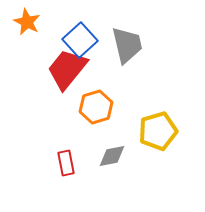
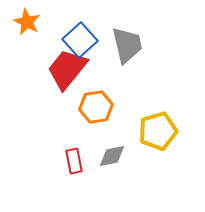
orange hexagon: rotated 8 degrees clockwise
red rectangle: moved 8 px right, 2 px up
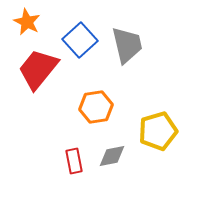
red trapezoid: moved 29 px left
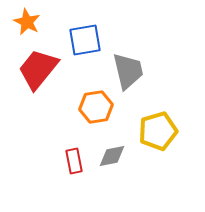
blue square: moved 5 px right; rotated 32 degrees clockwise
gray trapezoid: moved 1 px right, 26 px down
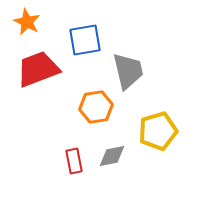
red trapezoid: rotated 30 degrees clockwise
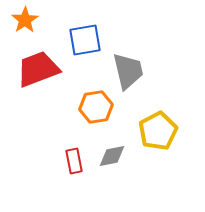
orange star: moved 2 px left, 2 px up; rotated 12 degrees clockwise
yellow pentagon: rotated 12 degrees counterclockwise
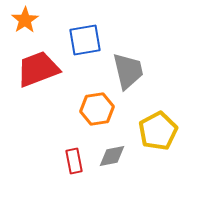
orange hexagon: moved 1 px right, 2 px down
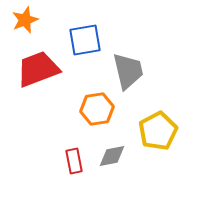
orange star: rotated 12 degrees clockwise
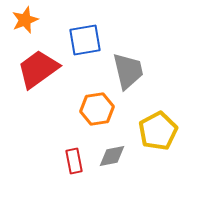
red trapezoid: rotated 15 degrees counterclockwise
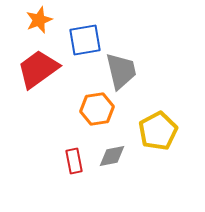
orange star: moved 14 px right
gray trapezoid: moved 7 px left
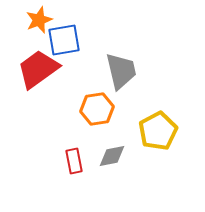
blue square: moved 21 px left
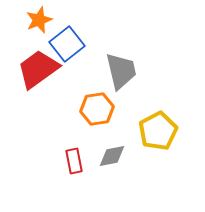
blue square: moved 3 px right, 4 px down; rotated 28 degrees counterclockwise
